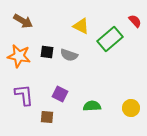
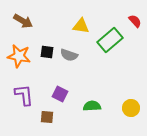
yellow triangle: rotated 18 degrees counterclockwise
green rectangle: moved 1 px down
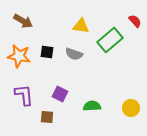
gray semicircle: moved 5 px right, 1 px up
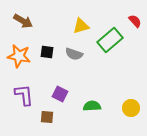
yellow triangle: rotated 24 degrees counterclockwise
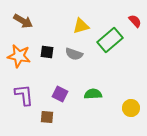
green semicircle: moved 1 px right, 12 px up
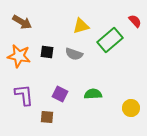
brown arrow: moved 1 px left, 1 px down
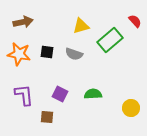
brown arrow: moved 1 px right; rotated 42 degrees counterclockwise
orange star: moved 2 px up
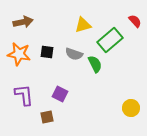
yellow triangle: moved 2 px right, 1 px up
green semicircle: moved 2 px right, 30 px up; rotated 66 degrees clockwise
brown square: rotated 16 degrees counterclockwise
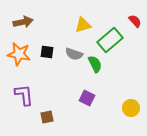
purple square: moved 27 px right, 4 px down
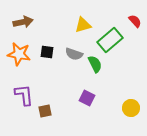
brown square: moved 2 px left, 6 px up
